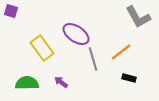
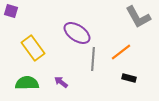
purple ellipse: moved 1 px right, 1 px up
yellow rectangle: moved 9 px left
gray line: rotated 20 degrees clockwise
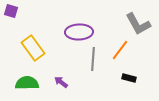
gray L-shape: moved 7 px down
purple ellipse: moved 2 px right, 1 px up; rotated 36 degrees counterclockwise
orange line: moved 1 px left, 2 px up; rotated 15 degrees counterclockwise
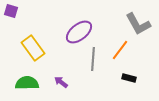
purple ellipse: rotated 36 degrees counterclockwise
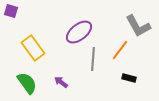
gray L-shape: moved 2 px down
green semicircle: rotated 55 degrees clockwise
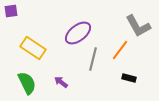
purple square: rotated 24 degrees counterclockwise
purple ellipse: moved 1 px left, 1 px down
yellow rectangle: rotated 20 degrees counterclockwise
gray line: rotated 10 degrees clockwise
green semicircle: rotated 10 degrees clockwise
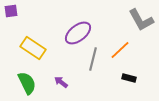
gray L-shape: moved 3 px right, 6 px up
orange line: rotated 10 degrees clockwise
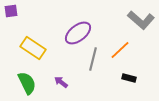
gray L-shape: rotated 20 degrees counterclockwise
